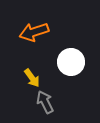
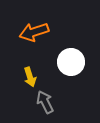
yellow arrow: moved 2 px left, 1 px up; rotated 18 degrees clockwise
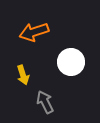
yellow arrow: moved 7 px left, 2 px up
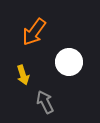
orange arrow: rotated 36 degrees counterclockwise
white circle: moved 2 px left
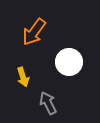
yellow arrow: moved 2 px down
gray arrow: moved 3 px right, 1 px down
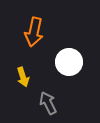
orange arrow: rotated 24 degrees counterclockwise
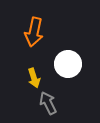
white circle: moved 1 px left, 2 px down
yellow arrow: moved 11 px right, 1 px down
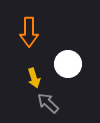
orange arrow: moved 5 px left; rotated 12 degrees counterclockwise
gray arrow: rotated 20 degrees counterclockwise
